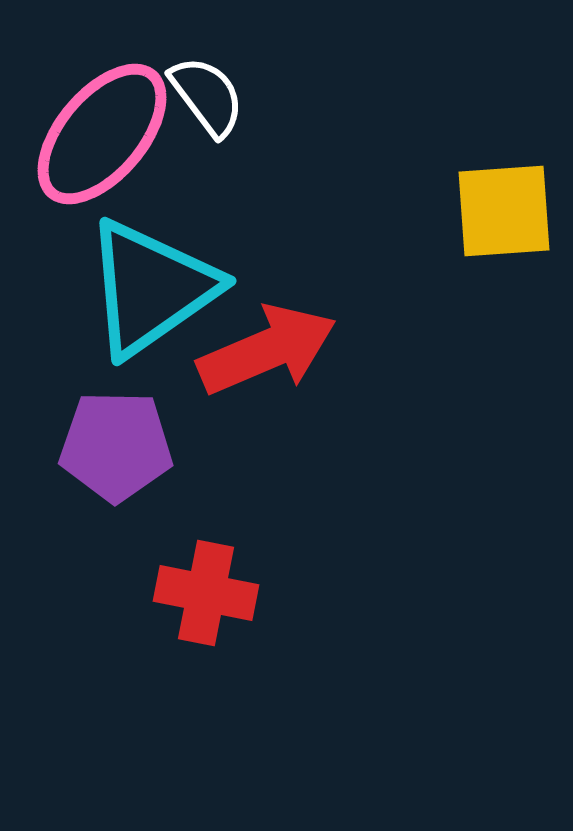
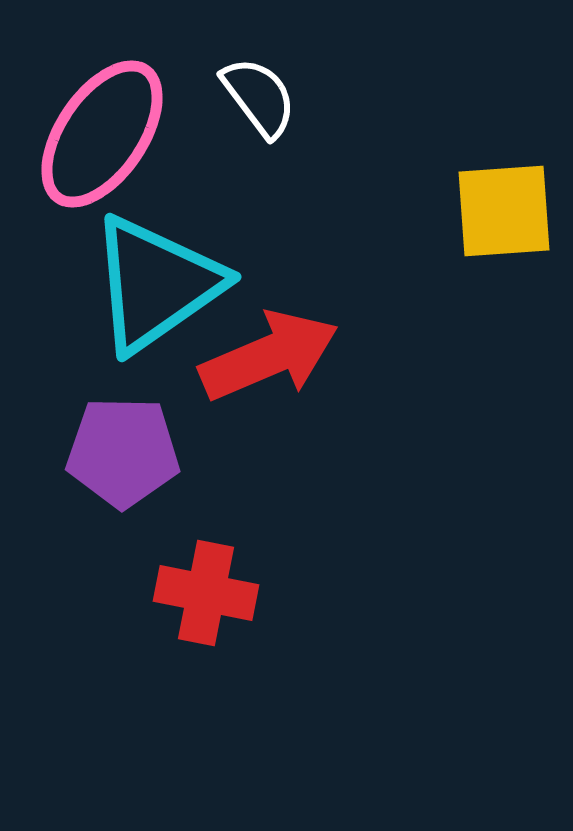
white semicircle: moved 52 px right, 1 px down
pink ellipse: rotated 6 degrees counterclockwise
cyan triangle: moved 5 px right, 4 px up
red arrow: moved 2 px right, 6 px down
purple pentagon: moved 7 px right, 6 px down
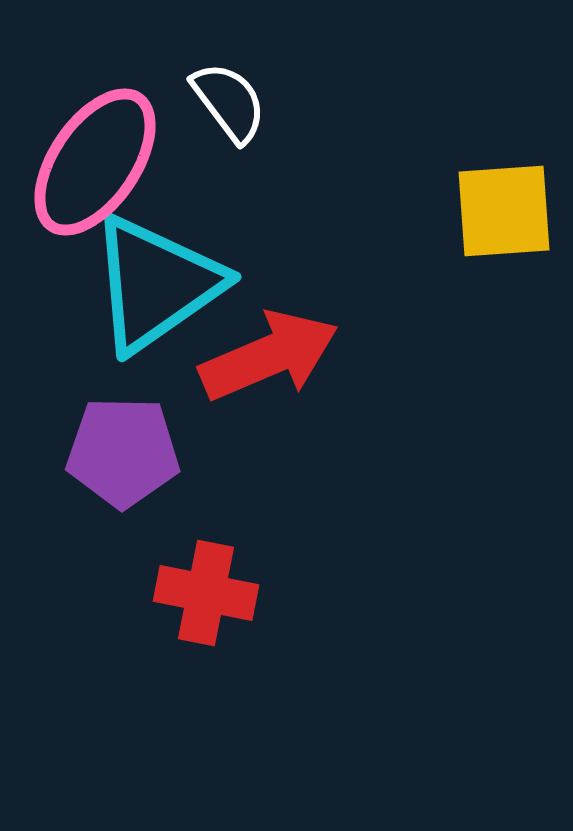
white semicircle: moved 30 px left, 5 px down
pink ellipse: moved 7 px left, 28 px down
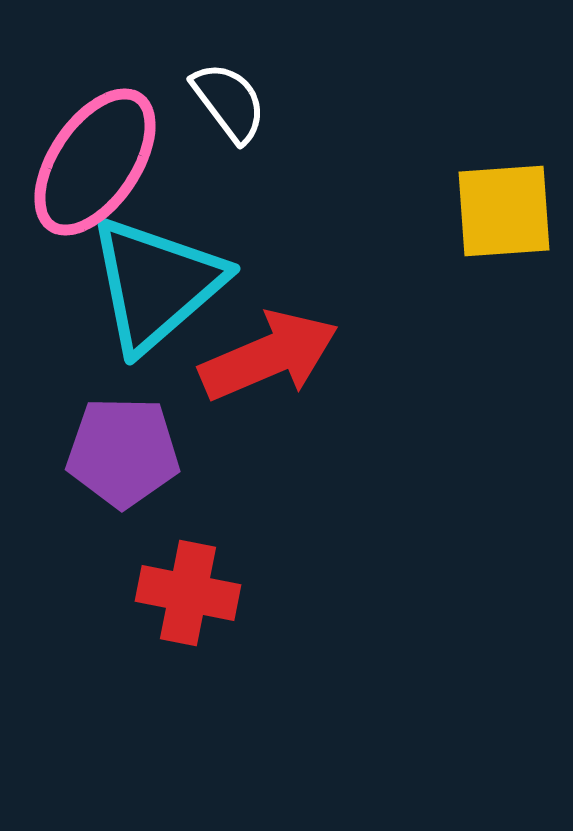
cyan triangle: rotated 6 degrees counterclockwise
red cross: moved 18 px left
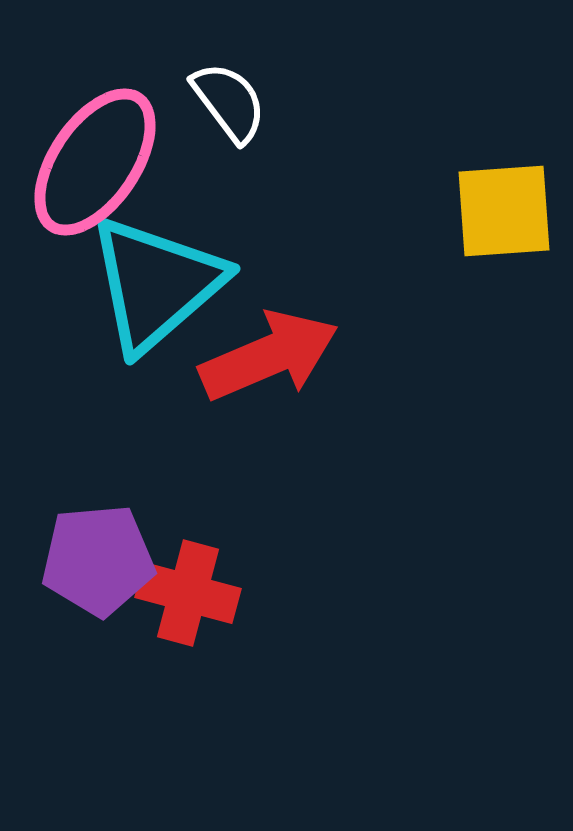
purple pentagon: moved 25 px left, 108 px down; rotated 6 degrees counterclockwise
red cross: rotated 4 degrees clockwise
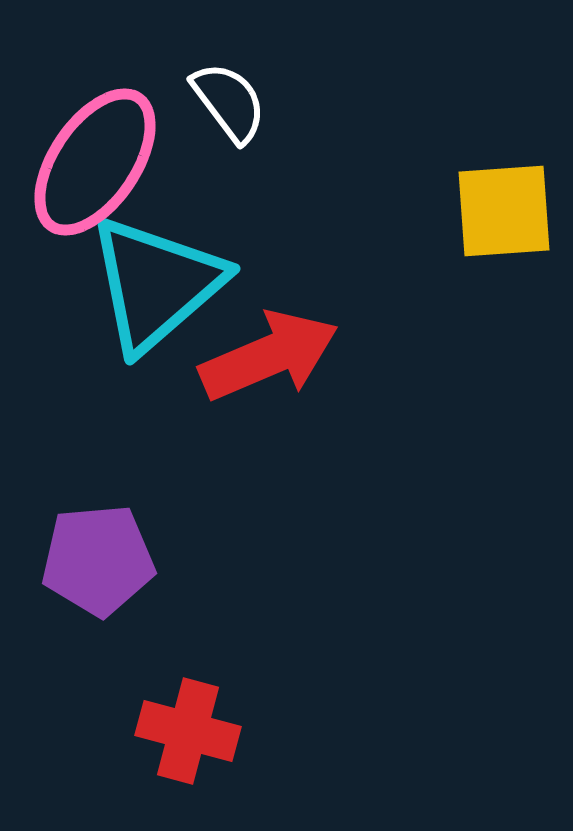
red cross: moved 138 px down
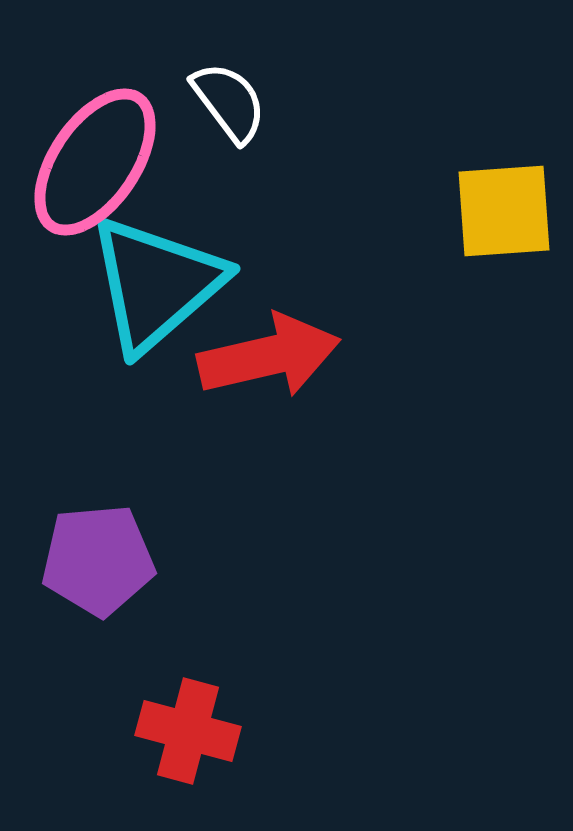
red arrow: rotated 10 degrees clockwise
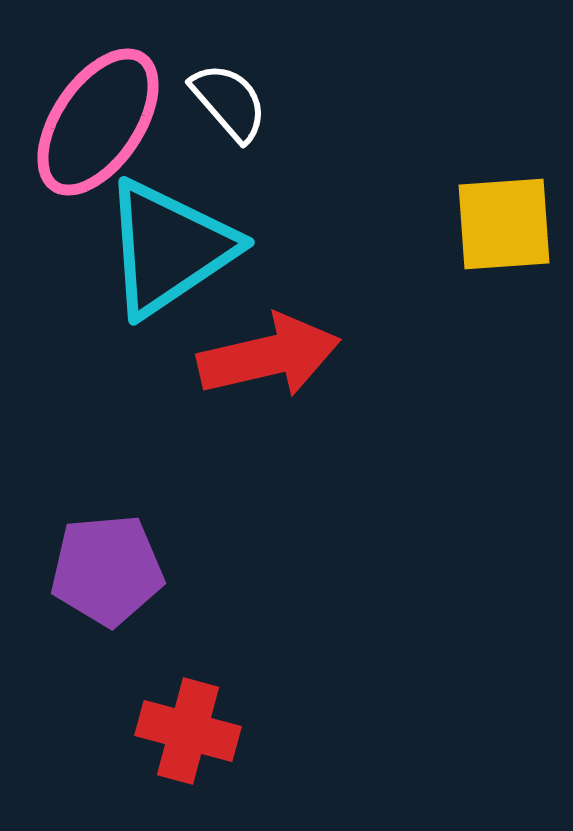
white semicircle: rotated 4 degrees counterclockwise
pink ellipse: moved 3 px right, 40 px up
yellow square: moved 13 px down
cyan triangle: moved 13 px right, 36 px up; rotated 7 degrees clockwise
purple pentagon: moved 9 px right, 10 px down
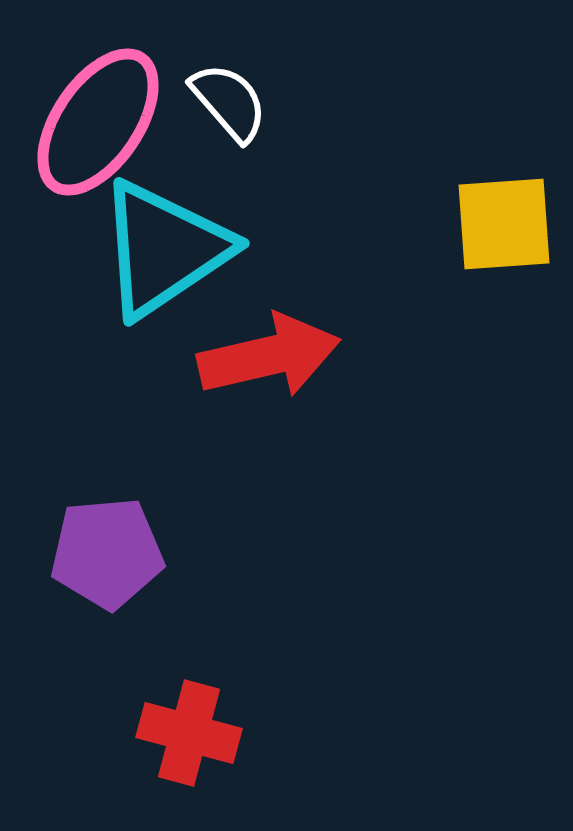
cyan triangle: moved 5 px left, 1 px down
purple pentagon: moved 17 px up
red cross: moved 1 px right, 2 px down
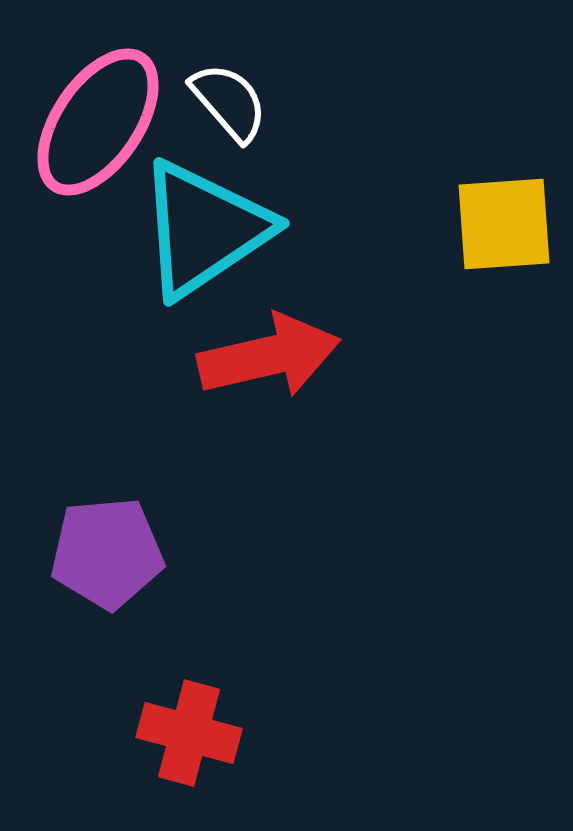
cyan triangle: moved 40 px right, 20 px up
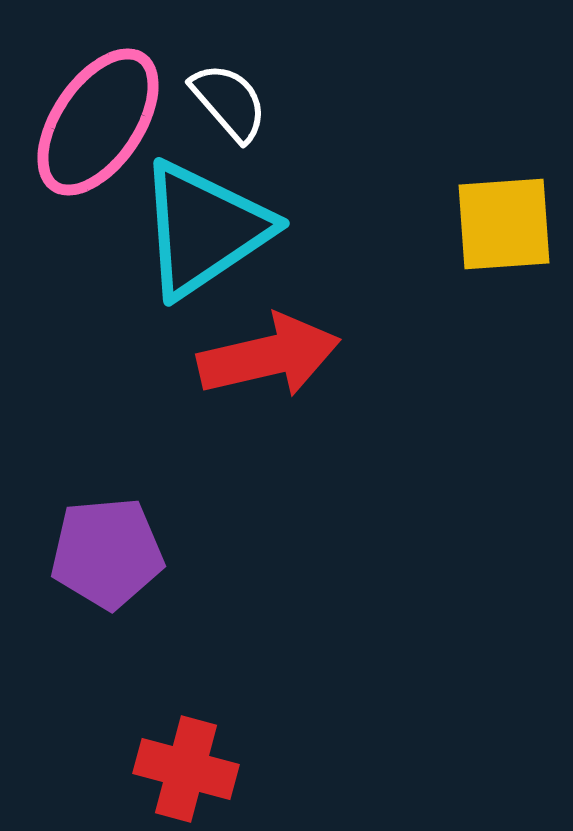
red cross: moved 3 px left, 36 px down
